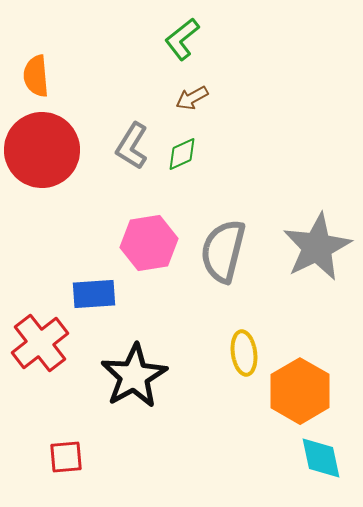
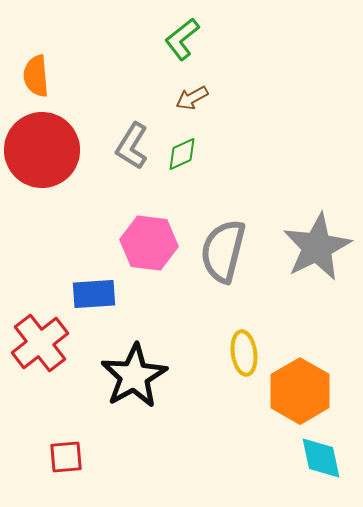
pink hexagon: rotated 16 degrees clockwise
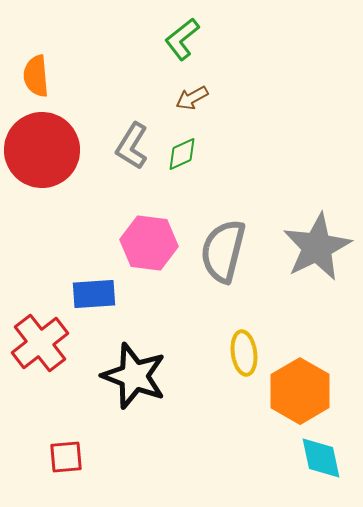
black star: rotated 22 degrees counterclockwise
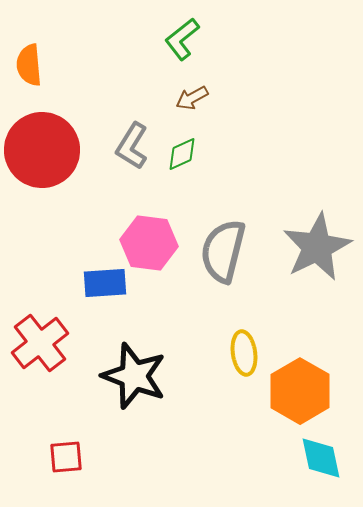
orange semicircle: moved 7 px left, 11 px up
blue rectangle: moved 11 px right, 11 px up
